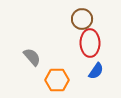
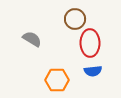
brown circle: moved 7 px left
gray semicircle: moved 18 px up; rotated 18 degrees counterclockwise
blue semicircle: moved 3 px left; rotated 48 degrees clockwise
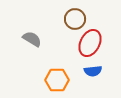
red ellipse: rotated 28 degrees clockwise
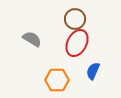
red ellipse: moved 13 px left
blue semicircle: rotated 120 degrees clockwise
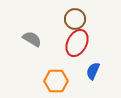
orange hexagon: moved 1 px left, 1 px down
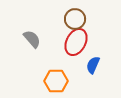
gray semicircle: rotated 18 degrees clockwise
red ellipse: moved 1 px left, 1 px up
blue semicircle: moved 6 px up
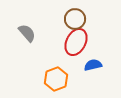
gray semicircle: moved 5 px left, 6 px up
blue semicircle: rotated 54 degrees clockwise
orange hexagon: moved 2 px up; rotated 20 degrees counterclockwise
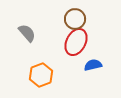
orange hexagon: moved 15 px left, 4 px up
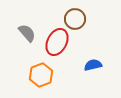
red ellipse: moved 19 px left
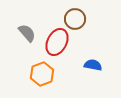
blue semicircle: rotated 24 degrees clockwise
orange hexagon: moved 1 px right, 1 px up
